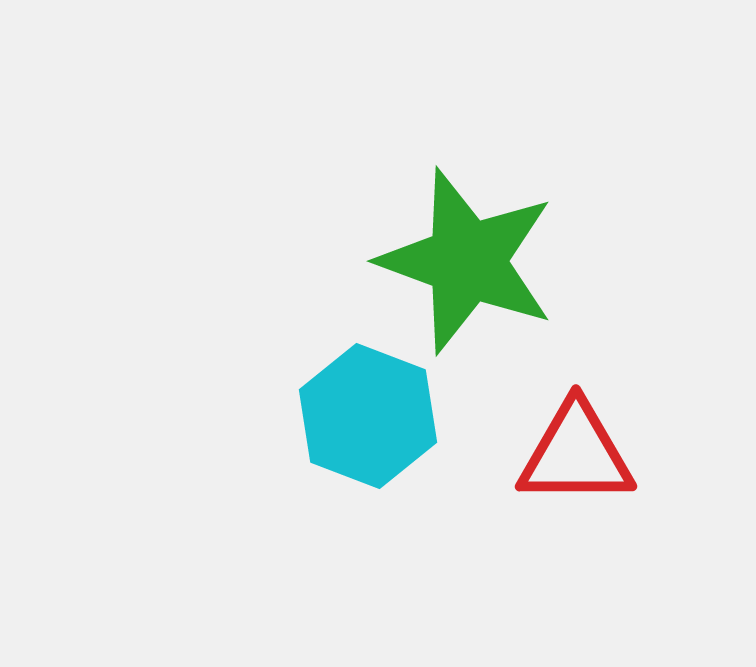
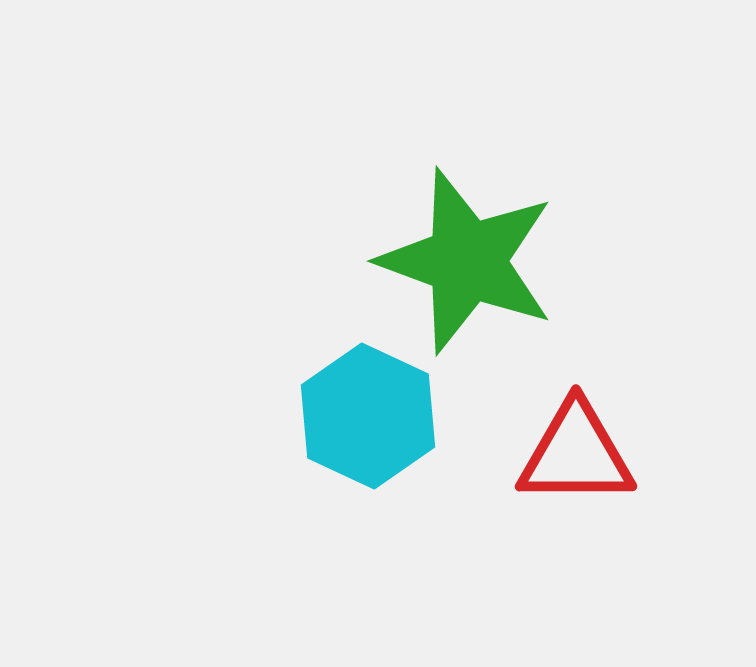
cyan hexagon: rotated 4 degrees clockwise
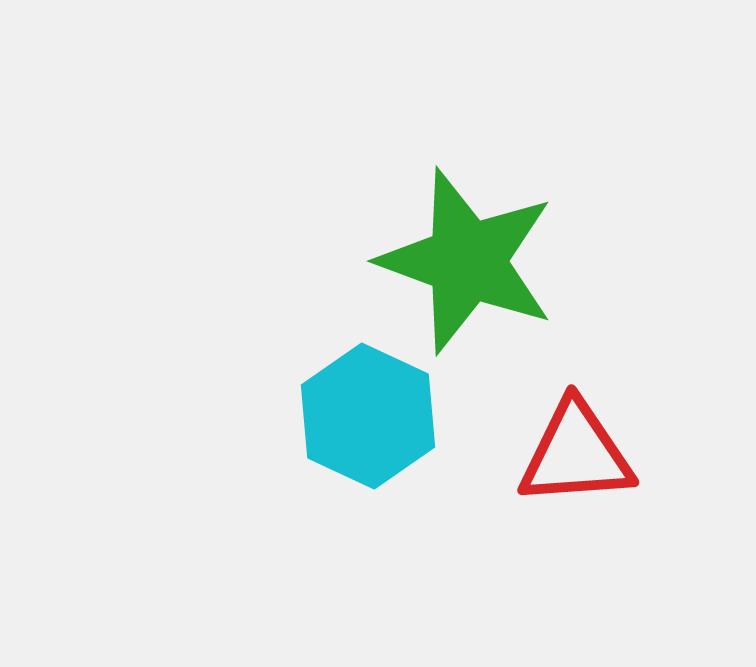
red triangle: rotated 4 degrees counterclockwise
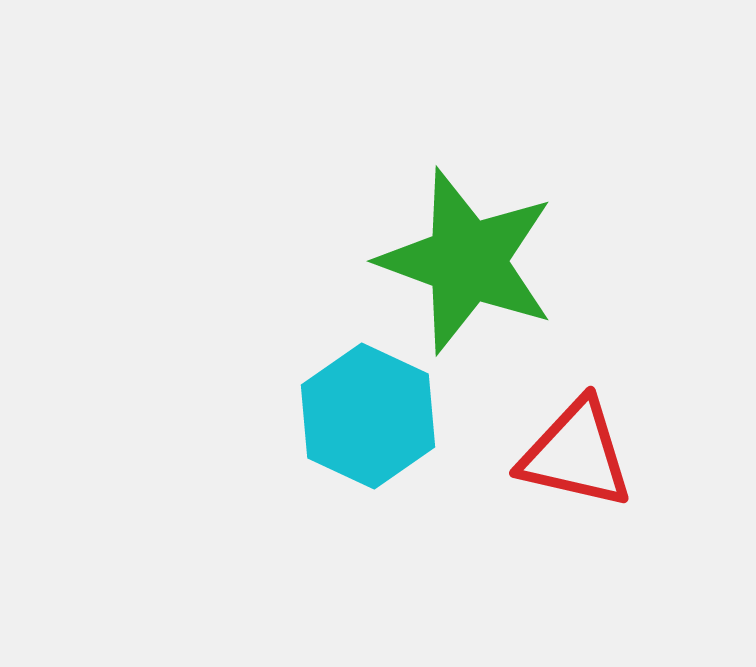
red triangle: rotated 17 degrees clockwise
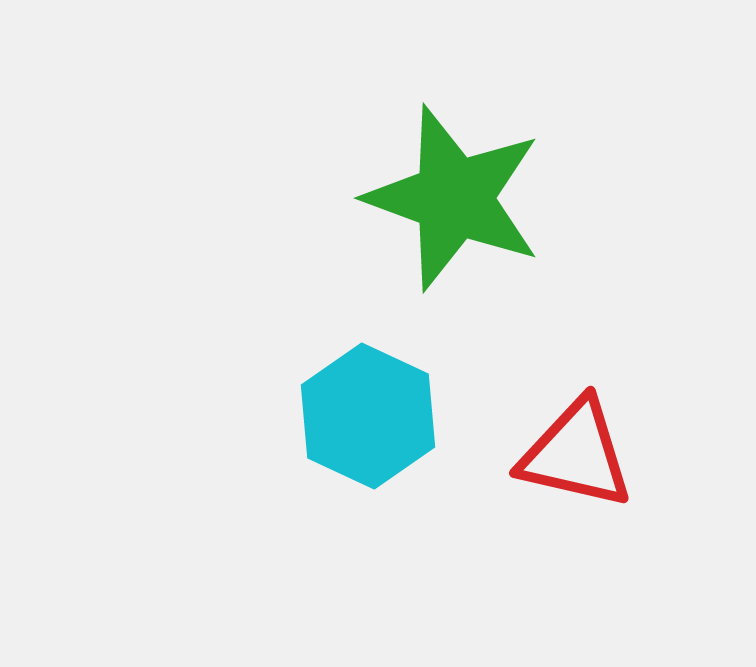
green star: moved 13 px left, 63 px up
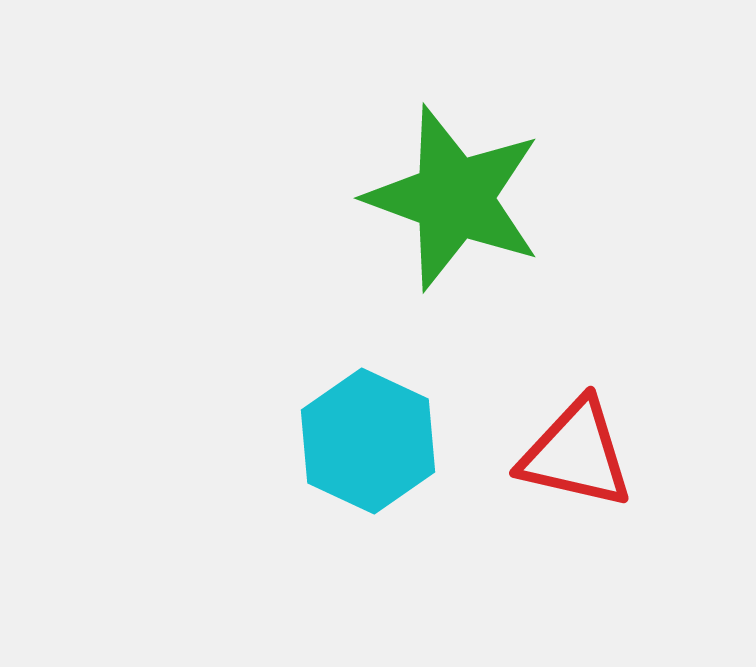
cyan hexagon: moved 25 px down
